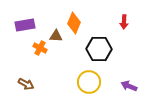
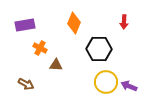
brown triangle: moved 29 px down
yellow circle: moved 17 px right
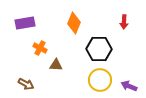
purple rectangle: moved 2 px up
yellow circle: moved 6 px left, 2 px up
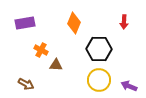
orange cross: moved 1 px right, 2 px down
yellow circle: moved 1 px left
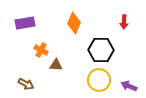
black hexagon: moved 2 px right, 1 px down
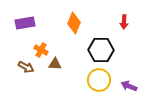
brown triangle: moved 1 px left, 1 px up
brown arrow: moved 17 px up
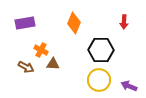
brown triangle: moved 2 px left
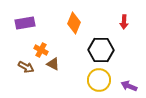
brown triangle: rotated 24 degrees clockwise
